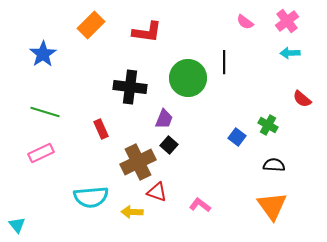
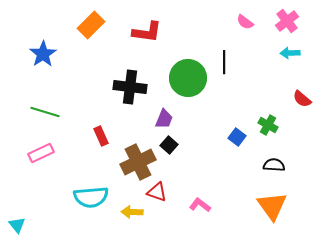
red rectangle: moved 7 px down
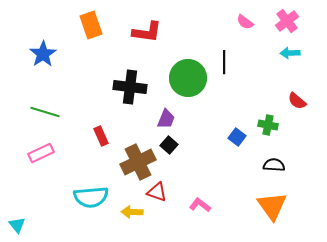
orange rectangle: rotated 64 degrees counterclockwise
red semicircle: moved 5 px left, 2 px down
purple trapezoid: moved 2 px right
green cross: rotated 18 degrees counterclockwise
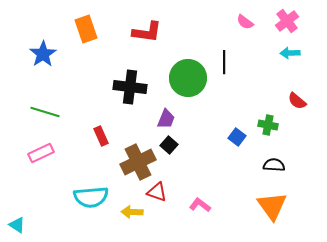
orange rectangle: moved 5 px left, 4 px down
cyan triangle: rotated 18 degrees counterclockwise
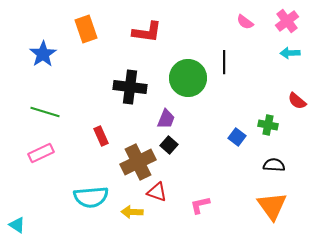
pink L-shape: rotated 50 degrees counterclockwise
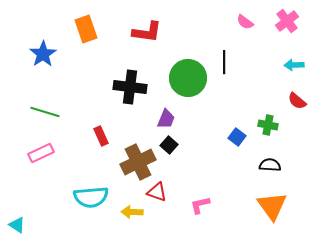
cyan arrow: moved 4 px right, 12 px down
black semicircle: moved 4 px left
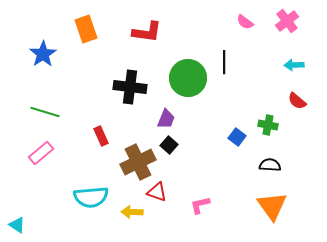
pink rectangle: rotated 15 degrees counterclockwise
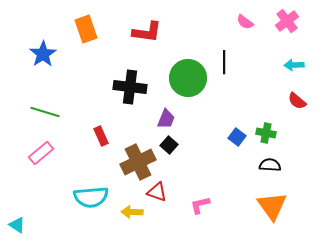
green cross: moved 2 px left, 8 px down
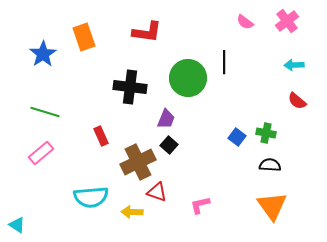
orange rectangle: moved 2 px left, 8 px down
